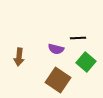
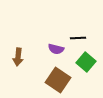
brown arrow: moved 1 px left
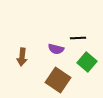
brown arrow: moved 4 px right
green square: moved 1 px right
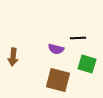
brown arrow: moved 9 px left
green square: moved 2 px down; rotated 24 degrees counterclockwise
brown square: rotated 20 degrees counterclockwise
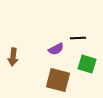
purple semicircle: rotated 42 degrees counterclockwise
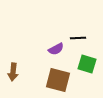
brown arrow: moved 15 px down
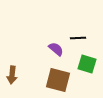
purple semicircle: rotated 112 degrees counterclockwise
brown arrow: moved 1 px left, 3 px down
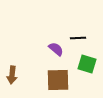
brown square: rotated 15 degrees counterclockwise
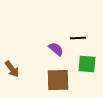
green square: rotated 12 degrees counterclockwise
brown arrow: moved 6 px up; rotated 42 degrees counterclockwise
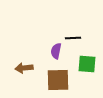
black line: moved 5 px left
purple semicircle: moved 2 px down; rotated 119 degrees counterclockwise
brown arrow: moved 12 px right, 1 px up; rotated 120 degrees clockwise
